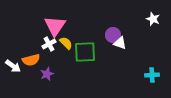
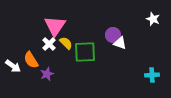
white cross: rotated 16 degrees counterclockwise
orange semicircle: rotated 72 degrees clockwise
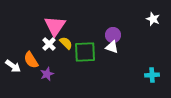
white triangle: moved 8 px left, 4 px down
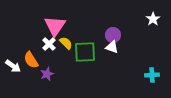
white star: rotated 16 degrees clockwise
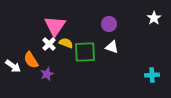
white star: moved 1 px right, 1 px up
purple circle: moved 4 px left, 11 px up
yellow semicircle: rotated 24 degrees counterclockwise
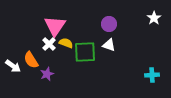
white triangle: moved 3 px left, 2 px up
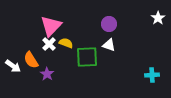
white star: moved 4 px right
pink triangle: moved 4 px left; rotated 10 degrees clockwise
green square: moved 2 px right, 5 px down
purple star: rotated 16 degrees counterclockwise
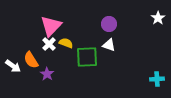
cyan cross: moved 5 px right, 4 px down
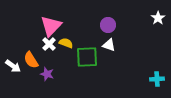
purple circle: moved 1 px left, 1 px down
purple star: rotated 16 degrees counterclockwise
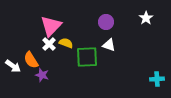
white star: moved 12 px left
purple circle: moved 2 px left, 3 px up
purple star: moved 5 px left, 1 px down
